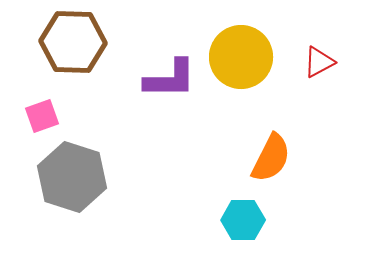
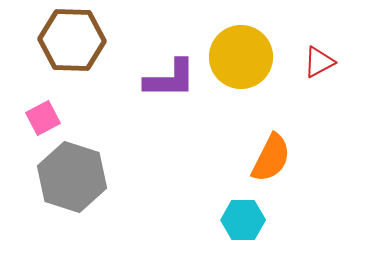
brown hexagon: moved 1 px left, 2 px up
pink square: moved 1 px right, 2 px down; rotated 8 degrees counterclockwise
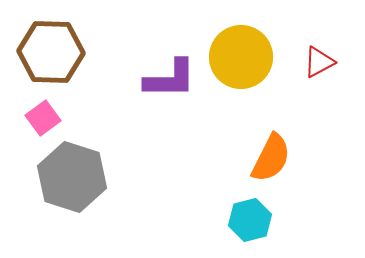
brown hexagon: moved 21 px left, 12 px down
pink square: rotated 8 degrees counterclockwise
cyan hexagon: moved 7 px right; rotated 15 degrees counterclockwise
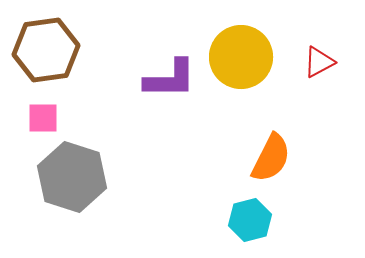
brown hexagon: moved 5 px left, 2 px up; rotated 10 degrees counterclockwise
pink square: rotated 36 degrees clockwise
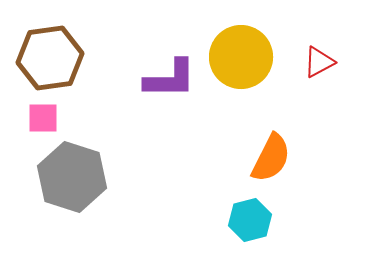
brown hexagon: moved 4 px right, 8 px down
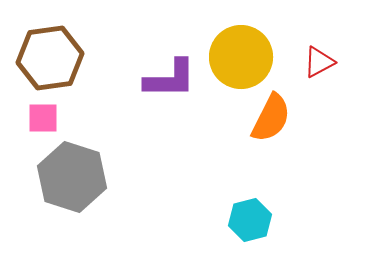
orange semicircle: moved 40 px up
